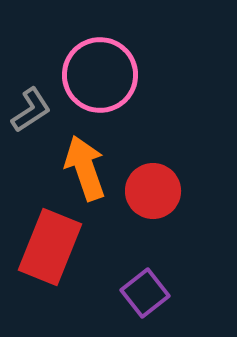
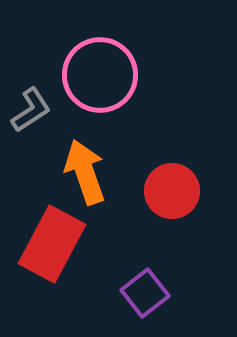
orange arrow: moved 4 px down
red circle: moved 19 px right
red rectangle: moved 2 px right, 3 px up; rotated 6 degrees clockwise
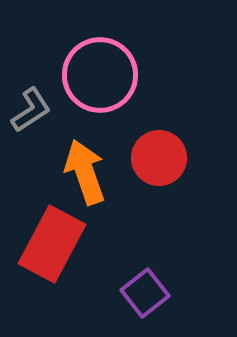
red circle: moved 13 px left, 33 px up
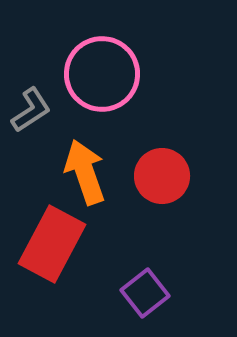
pink circle: moved 2 px right, 1 px up
red circle: moved 3 px right, 18 px down
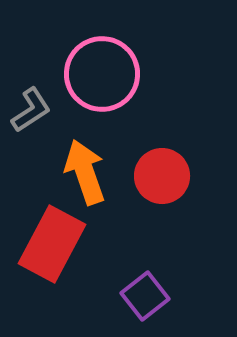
purple square: moved 3 px down
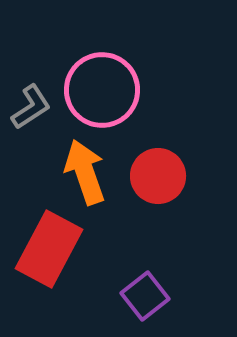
pink circle: moved 16 px down
gray L-shape: moved 3 px up
red circle: moved 4 px left
red rectangle: moved 3 px left, 5 px down
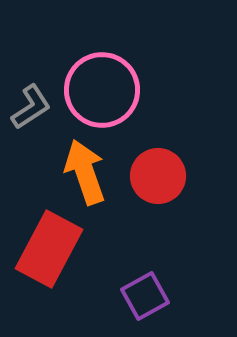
purple square: rotated 9 degrees clockwise
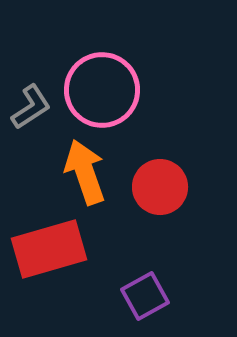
red circle: moved 2 px right, 11 px down
red rectangle: rotated 46 degrees clockwise
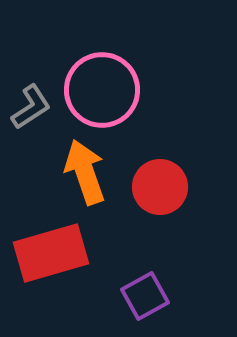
red rectangle: moved 2 px right, 4 px down
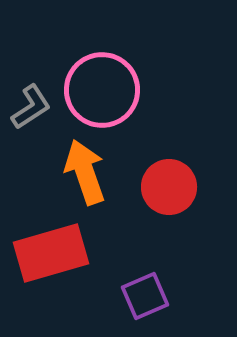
red circle: moved 9 px right
purple square: rotated 6 degrees clockwise
